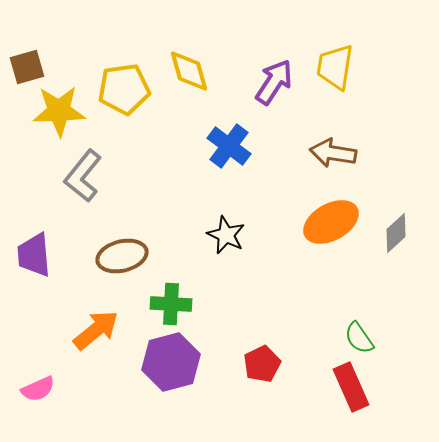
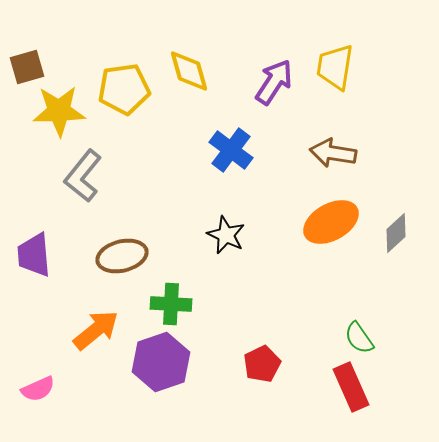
blue cross: moved 2 px right, 4 px down
purple hexagon: moved 10 px left; rotated 4 degrees counterclockwise
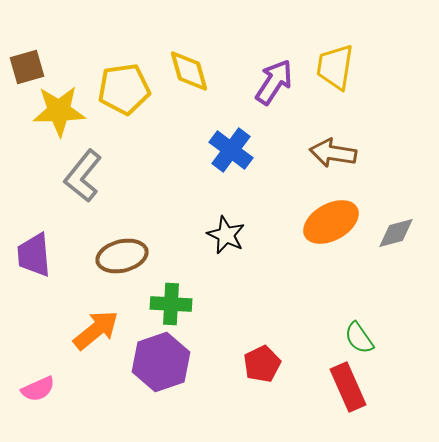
gray diamond: rotated 27 degrees clockwise
red rectangle: moved 3 px left
